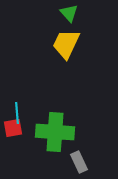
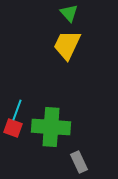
yellow trapezoid: moved 1 px right, 1 px down
cyan line: moved 3 px up; rotated 25 degrees clockwise
red square: rotated 30 degrees clockwise
green cross: moved 4 px left, 5 px up
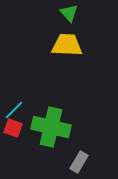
yellow trapezoid: rotated 68 degrees clockwise
cyan line: moved 3 px left; rotated 25 degrees clockwise
green cross: rotated 9 degrees clockwise
gray rectangle: rotated 55 degrees clockwise
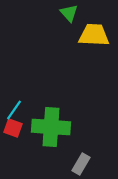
yellow trapezoid: moved 27 px right, 10 px up
cyan line: rotated 10 degrees counterclockwise
green cross: rotated 9 degrees counterclockwise
gray rectangle: moved 2 px right, 2 px down
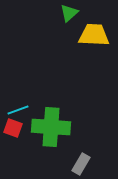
green triangle: rotated 30 degrees clockwise
cyan line: moved 4 px right; rotated 35 degrees clockwise
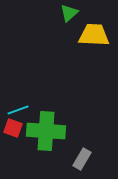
green cross: moved 5 px left, 4 px down
gray rectangle: moved 1 px right, 5 px up
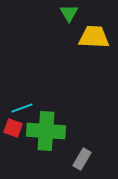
green triangle: rotated 18 degrees counterclockwise
yellow trapezoid: moved 2 px down
cyan line: moved 4 px right, 2 px up
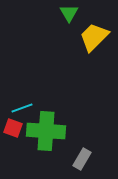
yellow trapezoid: rotated 48 degrees counterclockwise
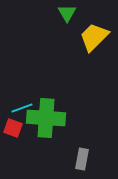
green triangle: moved 2 px left
green cross: moved 13 px up
gray rectangle: rotated 20 degrees counterclockwise
